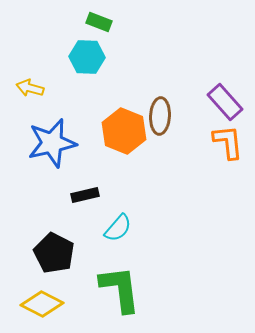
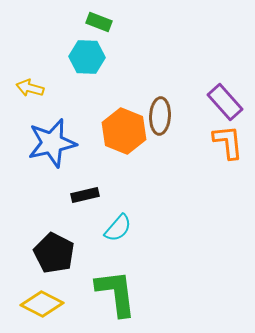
green L-shape: moved 4 px left, 4 px down
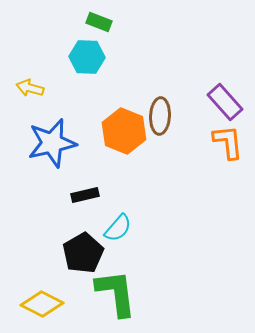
black pentagon: moved 29 px right; rotated 15 degrees clockwise
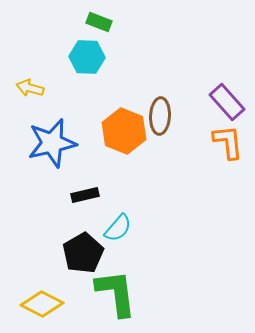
purple rectangle: moved 2 px right
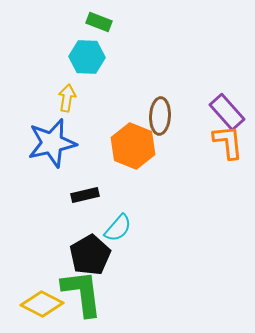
yellow arrow: moved 37 px right, 10 px down; rotated 84 degrees clockwise
purple rectangle: moved 10 px down
orange hexagon: moved 9 px right, 15 px down
black pentagon: moved 7 px right, 2 px down
green L-shape: moved 34 px left
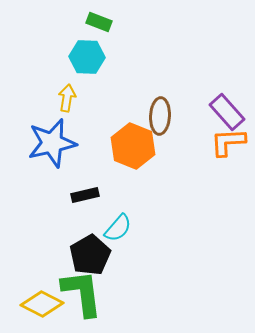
orange L-shape: rotated 87 degrees counterclockwise
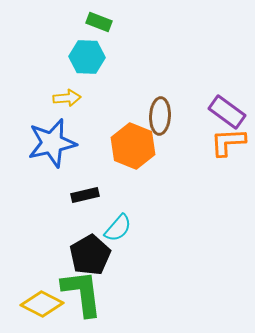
yellow arrow: rotated 76 degrees clockwise
purple rectangle: rotated 12 degrees counterclockwise
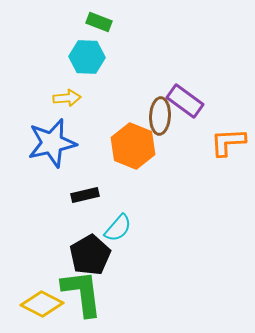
purple rectangle: moved 42 px left, 11 px up
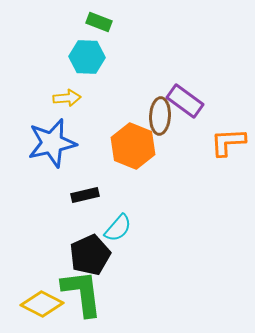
black pentagon: rotated 6 degrees clockwise
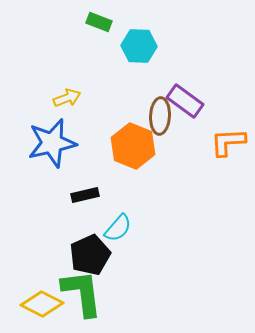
cyan hexagon: moved 52 px right, 11 px up
yellow arrow: rotated 16 degrees counterclockwise
